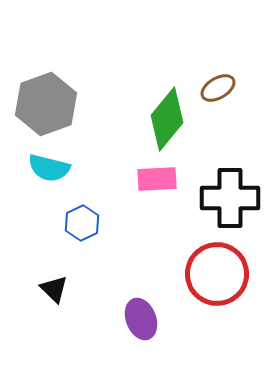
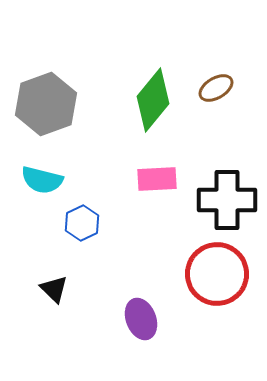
brown ellipse: moved 2 px left
green diamond: moved 14 px left, 19 px up
cyan semicircle: moved 7 px left, 12 px down
black cross: moved 3 px left, 2 px down
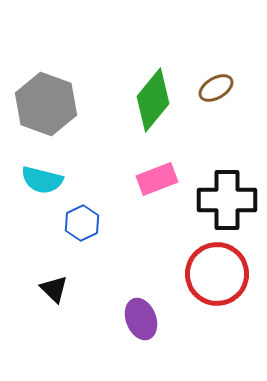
gray hexagon: rotated 20 degrees counterclockwise
pink rectangle: rotated 18 degrees counterclockwise
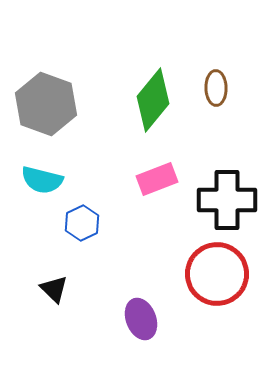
brown ellipse: rotated 60 degrees counterclockwise
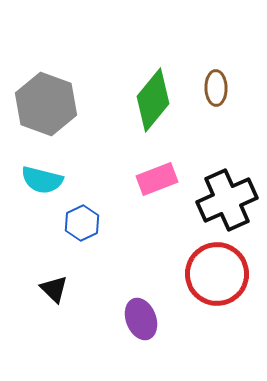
black cross: rotated 24 degrees counterclockwise
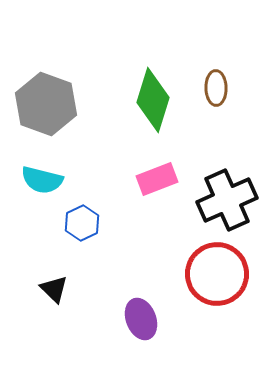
green diamond: rotated 22 degrees counterclockwise
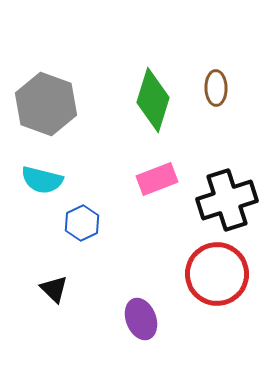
black cross: rotated 6 degrees clockwise
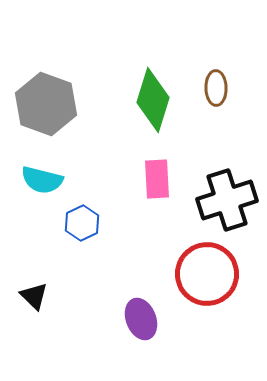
pink rectangle: rotated 72 degrees counterclockwise
red circle: moved 10 px left
black triangle: moved 20 px left, 7 px down
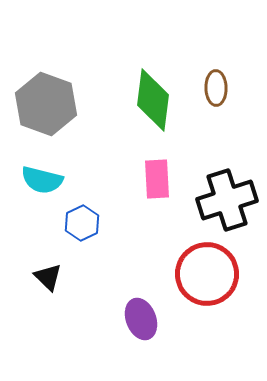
green diamond: rotated 10 degrees counterclockwise
black triangle: moved 14 px right, 19 px up
